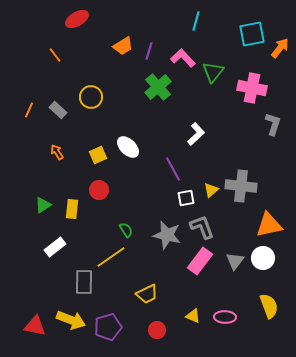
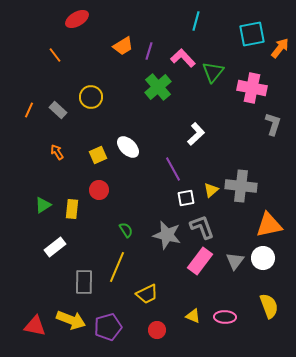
yellow line at (111, 257): moved 6 px right, 10 px down; rotated 32 degrees counterclockwise
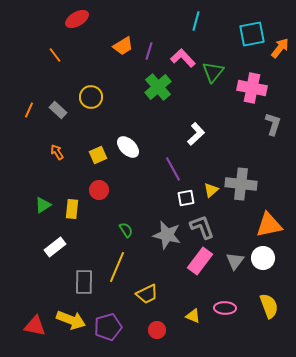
gray cross at (241, 186): moved 2 px up
pink ellipse at (225, 317): moved 9 px up
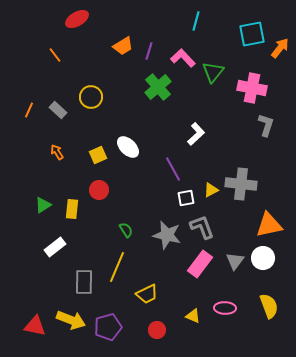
gray L-shape at (273, 124): moved 7 px left, 1 px down
yellow triangle at (211, 190): rotated 14 degrees clockwise
pink rectangle at (200, 261): moved 3 px down
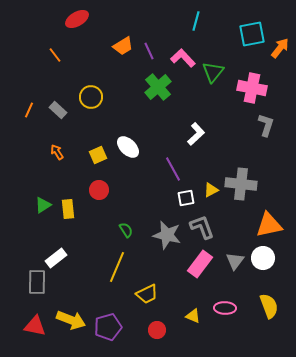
purple line at (149, 51): rotated 42 degrees counterclockwise
yellow rectangle at (72, 209): moved 4 px left; rotated 12 degrees counterclockwise
white rectangle at (55, 247): moved 1 px right, 11 px down
gray rectangle at (84, 282): moved 47 px left
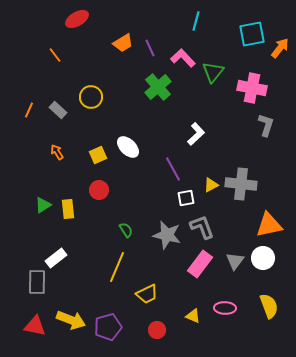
orange trapezoid at (123, 46): moved 3 px up
purple line at (149, 51): moved 1 px right, 3 px up
yellow triangle at (211, 190): moved 5 px up
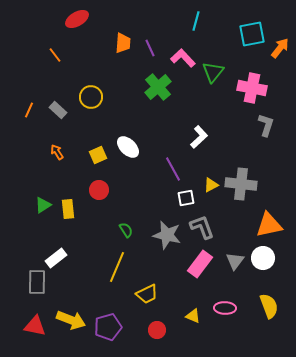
orange trapezoid at (123, 43): rotated 55 degrees counterclockwise
white L-shape at (196, 134): moved 3 px right, 3 px down
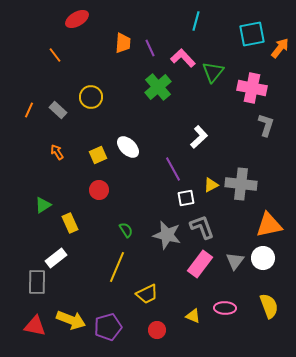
yellow rectangle at (68, 209): moved 2 px right, 14 px down; rotated 18 degrees counterclockwise
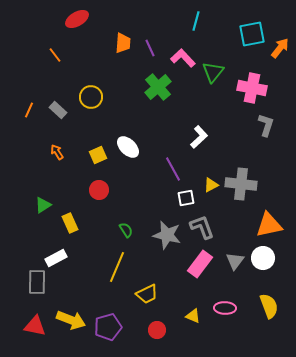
white rectangle at (56, 258): rotated 10 degrees clockwise
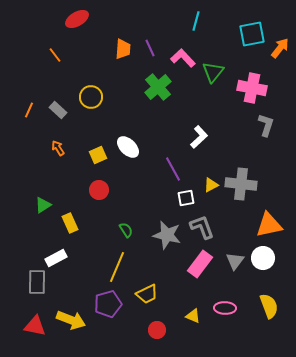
orange trapezoid at (123, 43): moved 6 px down
orange arrow at (57, 152): moved 1 px right, 4 px up
purple pentagon at (108, 327): moved 23 px up
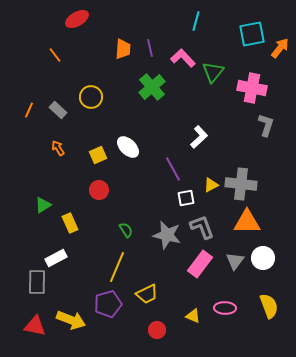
purple line at (150, 48): rotated 12 degrees clockwise
green cross at (158, 87): moved 6 px left
orange triangle at (269, 225): moved 22 px left, 3 px up; rotated 12 degrees clockwise
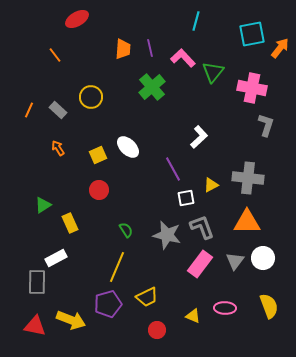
gray cross at (241, 184): moved 7 px right, 6 px up
yellow trapezoid at (147, 294): moved 3 px down
